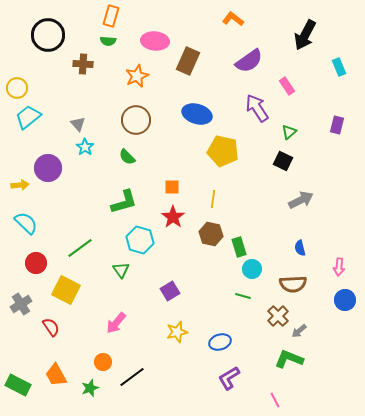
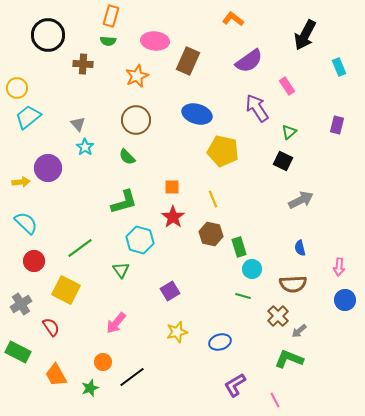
yellow arrow at (20, 185): moved 1 px right, 3 px up
yellow line at (213, 199): rotated 30 degrees counterclockwise
red circle at (36, 263): moved 2 px left, 2 px up
purple L-shape at (229, 378): moved 6 px right, 7 px down
green rectangle at (18, 385): moved 33 px up
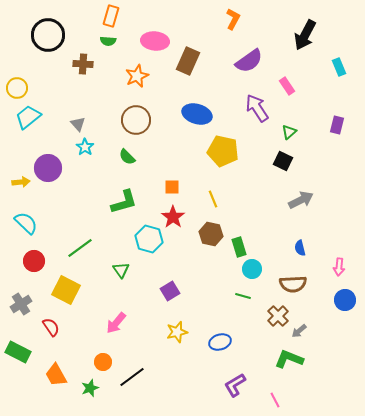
orange L-shape at (233, 19): rotated 80 degrees clockwise
cyan hexagon at (140, 240): moved 9 px right, 1 px up
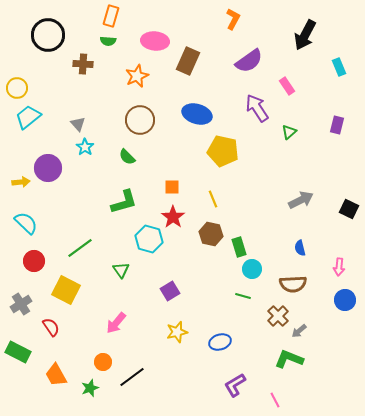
brown circle at (136, 120): moved 4 px right
black square at (283, 161): moved 66 px right, 48 px down
